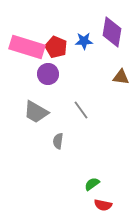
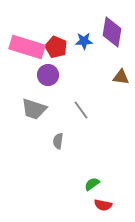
purple circle: moved 1 px down
gray trapezoid: moved 2 px left, 3 px up; rotated 12 degrees counterclockwise
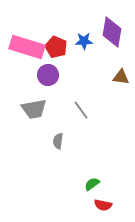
gray trapezoid: rotated 28 degrees counterclockwise
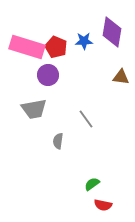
gray line: moved 5 px right, 9 px down
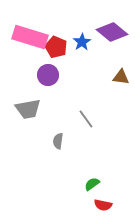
purple diamond: rotated 60 degrees counterclockwise
blue star: moved 2 px left, 1 px down; rotated 30 degrees counterclockwise
pink rectangle: moved 3 px right, 10 px up
gray trapezoid: moved 6 px left
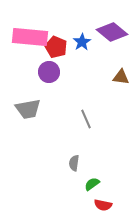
pink rectangle: rotated 12 degrees counterclockwise
purple circle: moved 1 px right, 3 px up
gray line: rotated 12 degrees clockwise
gray semicircle: moved 16 px right, 22 px down
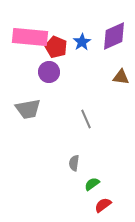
purple diamond: moved 2 px right, 4 px down; rotated 64 degrees counterclockwise
red semicircle: rotated 132 degrees clockwise
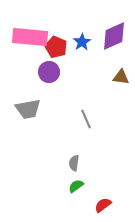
green semicircle: moved 16 px left, 2 px down
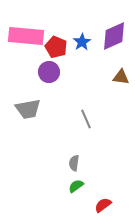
pink rectangle: moved 4 px left, 1 px up
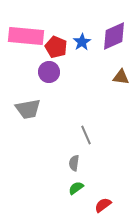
gray line: moved 16 px down
green semicircle: moved 2 px down
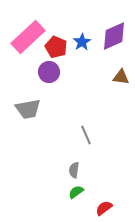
pink rectangle: moved 2 px right, 1 px down; rotated 48 degrees counterclockwise
gray semicircle: moved 7 px down
green semicircle: moved 4 px down
red semicircle: moved 1 px right, 3 px down
